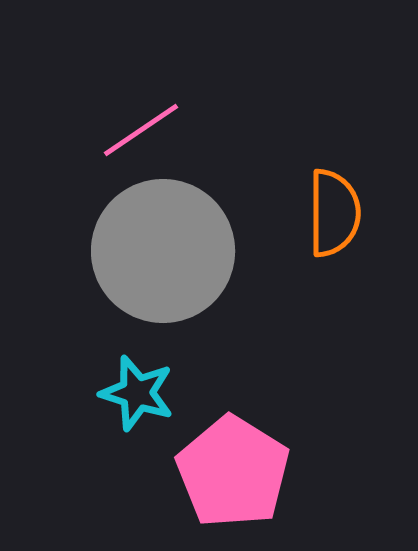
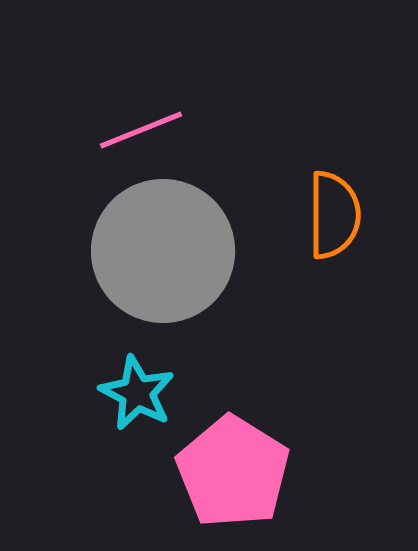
pink line: rotated 12 degrees clockwise
orange semicircle: moved 2 px down
cyan star: rotated 10 degrees clockwise
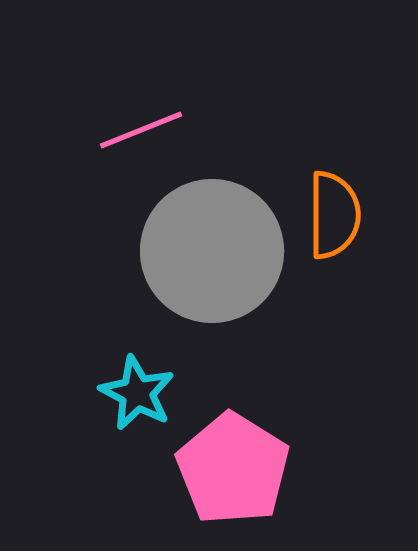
gray circle: moved 49 px right
pink pentagon: moved 3 px up
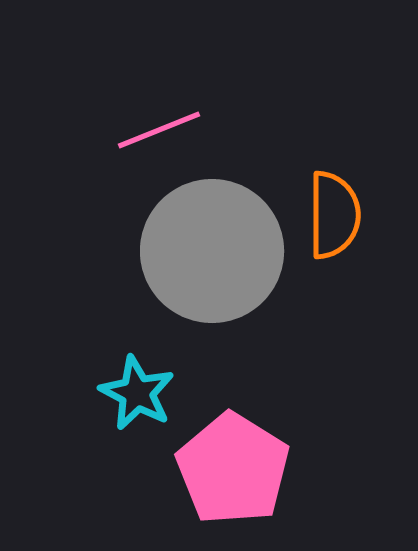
pink line: moved 18 px right
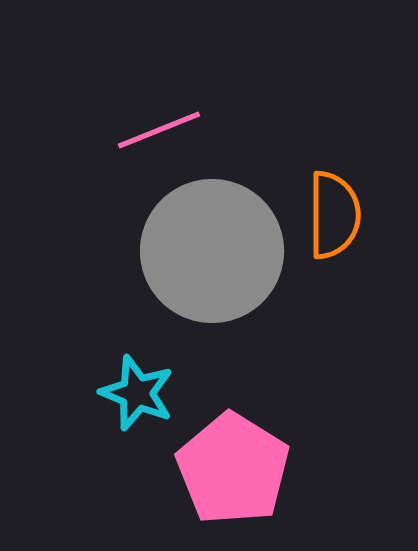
cyan star: rotated 6 degrees counterclockwise
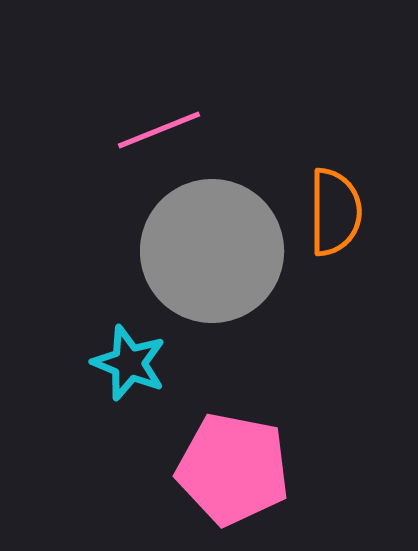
orange semicircle: moved 1 px right, 3 px up
cyan star: moved 8 px left, 30 px up
pink pentagon: rotated 21 degrees counterclockwise
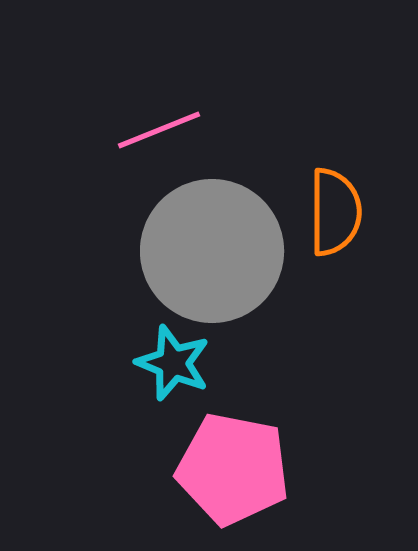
cyan star: moved 44 px right
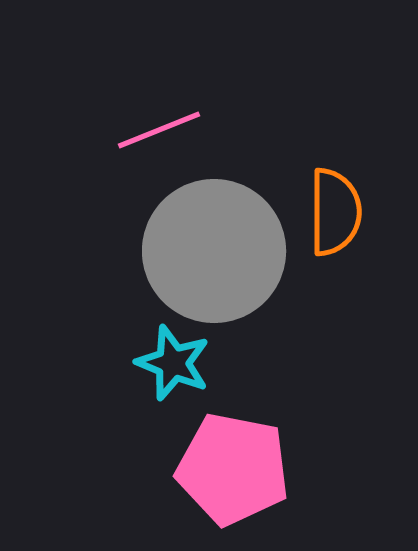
gray circle: moved 2 px right
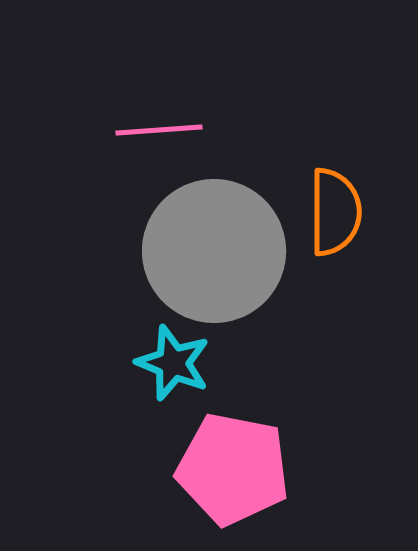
pink line: rotated 18 degrees clockwise
